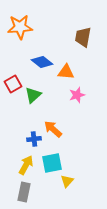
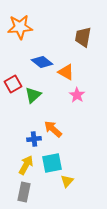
orange triangle: rotated 24 degrees clockwise
pink star: rotated 21 degrees counterclockwise
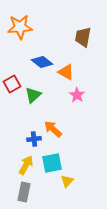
red square: moved 1 px left
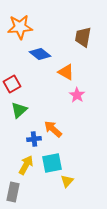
blue diamond: moved 2 px left, 8 px up
green triangle: moved 14 px left, 15 px down
gray rectangle: moved 11 px left
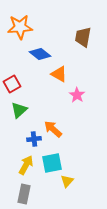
orange triangle: moved 7 px left, 2 px down
gray rectangle: moved 11 px right, 2 px down
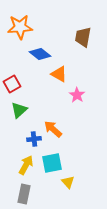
yellow triangle: moved 1 px right, 1 px down; rotated 24 degrees counterclockwise
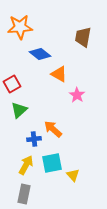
yellow triangle: moved 5 px right, 7 px up
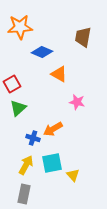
blue diamond: moved 2 px right, 2 px up; rotated 15 degrees counterclockwise
pink star: moved 7 px down; rotated 21 degrees counterclockwise
green triangle: moved 1 px left, 2 px up
orange arrow: rotated 72 degrees counterclockwise
blue cross: moved 1 px left, 1 px up; rotated 24 degrees clockwise
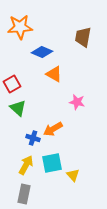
orange triangle: moved 5 px left
green triangle: rotated 36 degrees counterclockwise
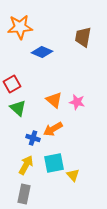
orange triangle: moved 26 px down; rotated 12 degrees clockwise
cyan square: moved 2 px right
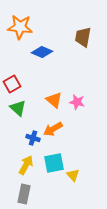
orange star: rotated 10 degrees clockwise
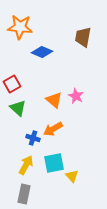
pink star: moved 1 px left, 6 px up; rotated 14 degrees clockwise
yellow triangle: moved 1 px left, 1 px down
